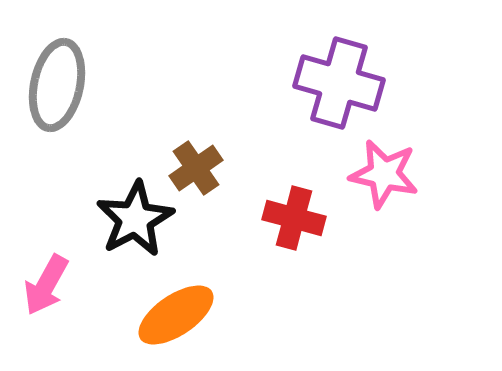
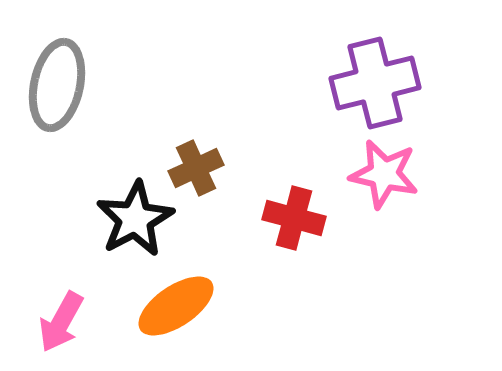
purple cross: moved 36 px right; rotated 30 degrees counterclockwise
brown cross: rotated 10 degrees clockwise
pink arrow: moved 15 px right, 37 px down
orange ellipse: moved 9 px up
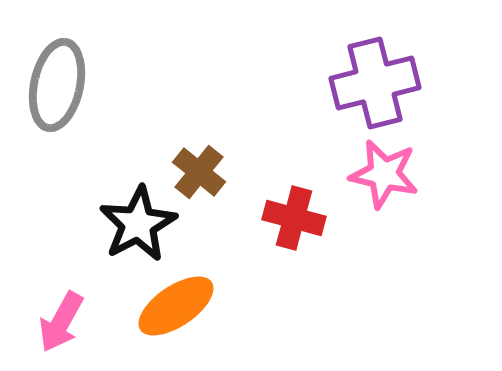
brown cross: moved 3 px right, 4 px down; rotated 26 degrees counterclockwise
black star: moved 3 px right, 5 px down
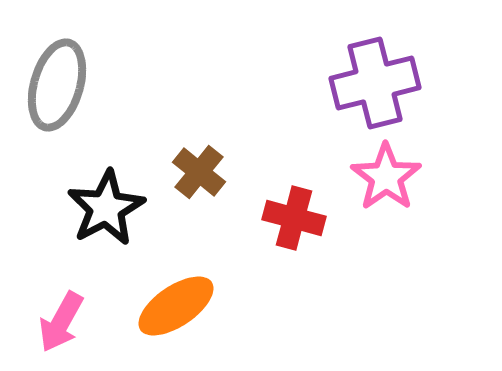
gray ellipse: rotated 4 degrees clockwise
pink star: moved 2 px right, 3 px down; rotated 24 degrees clockwise
black star: moved 32 px left, 16 px up
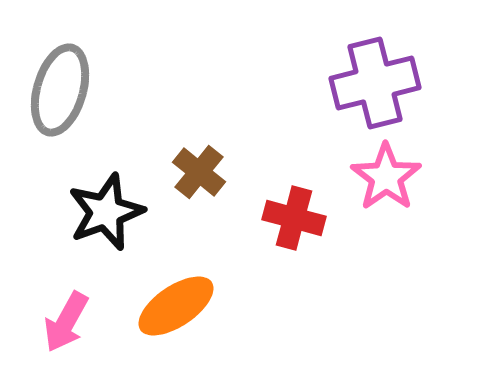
gray ellipse: moved 3 px right, 5 px down
black star: moved 4 px down; rotated 8 degrees clockwise
pink arrow: moved 5 px right
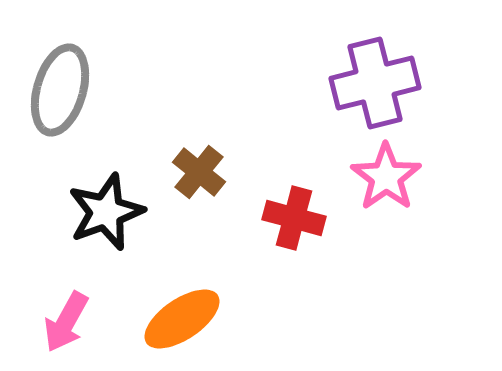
orange ellipse: moved 6 px right, 13 px down
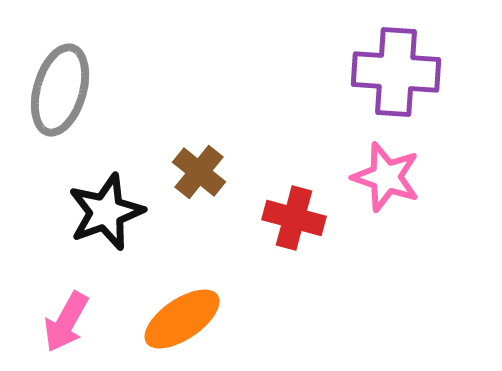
purple cross: moved 21 px right, 11 px up; rotated 18 degrees clockwise
pink star: rotated 18 degrees counterclockwise
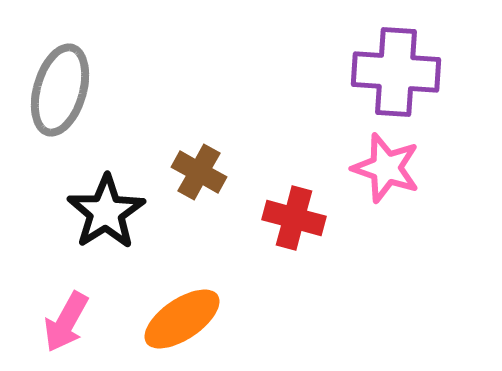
brown cross: rotated 10 degrees counterclockwise
pink star: moved 9 px up
black star: rotated 12 degrees counterclockwise
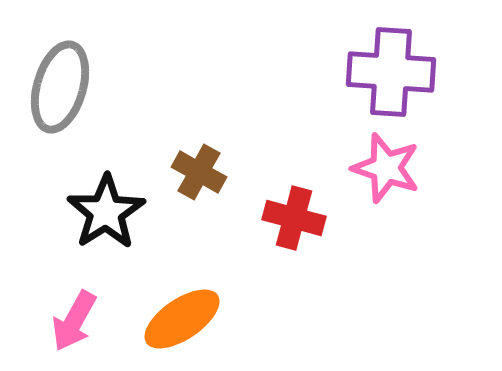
purple cross: moved 5 px left
gray ellipse: moved 3 px up
pink arrow: moved 8 px right, 1 px up
